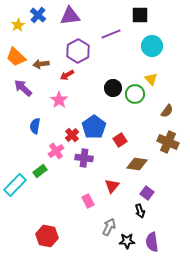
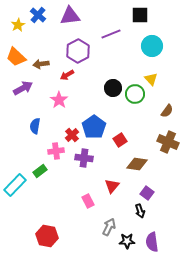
purple arrow: rotated 108 degrees clockwise
pink cross: rotated 28 degrees clockwise
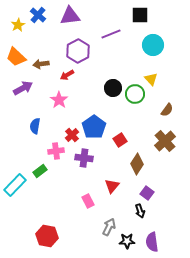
cyan circle: moved 1 px right, 1 px up
brown semicircle: moved 1 px up
brown cross: moved 3 px left, 1 px up; rotated 25 degrees clockwise
brown diamond: rotated 65 degrees counterclockwise
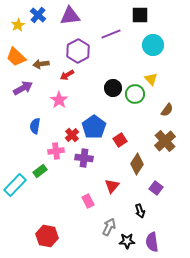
purple square: moved 9 px right, 5 px up
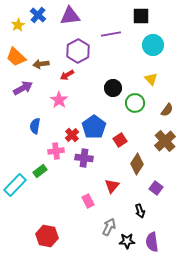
black square: moved 1 px right, 1 px down
purple line: rotated 12 degrees clockwise
green circle: moved 9 px down
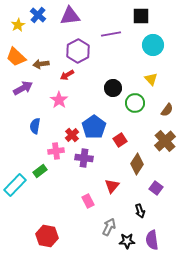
purple semicircle: moved 2 px up
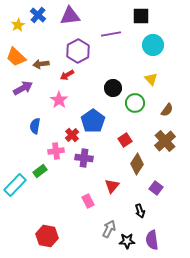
blue pentagon: moved 1 px left, 6 px up
red square: moved 5 px right
gray arrow: moved 2 px down
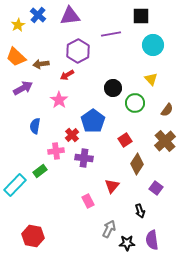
red hexagon: moved 14 px left
black star: moved 2 px down
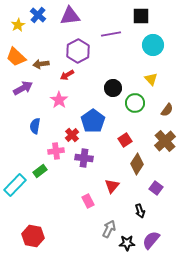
purple semicircle: moved 1 px left; rotated 48 degrees clockwise
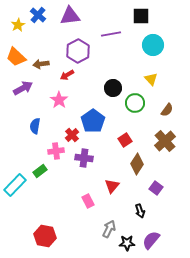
red hexagon: moved 12 px right
